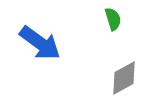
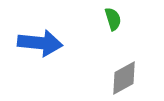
blue arrow: rotated 30 degrees counterclockwise
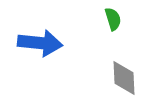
gray diamond: rotated 63 degrees counterclockwise
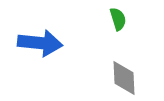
green semicircle: moved 5 px right
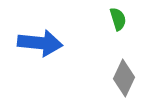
gray diamond: rotated 27 degrees clockwise
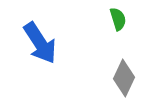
blue arrow: rotated 51 degrees clockwise
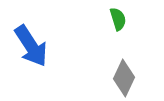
blue arrow: moved 9 px left, 3 px down
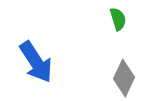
blue arrow: moved 5 px right, 16 px down
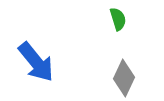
blue arrow: rotated 6 degrees counterclockwise
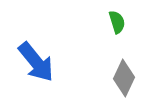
green semicircle: moved 1 px left, 3 px down
